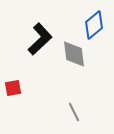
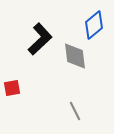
gray diamond: moved 1 px right, 2 px down
red square: moved 1 px left
gray line: moved 1 px right, 1 px up
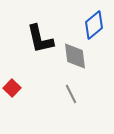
black L-shape: rotated 120 degrees clockwise
red square: rotated 36 degrees counterclockwise
gray line: moved 4 px left, 17 px up
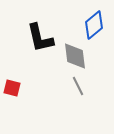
black L-shape: moved 1 px up
red square: rotated 30 degrees counterclockwise
gray line: moved 7 px right, 8 px up
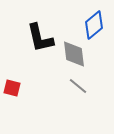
gray diamond: moved 1 px left, 2 px up
gray line: rotated 24 degrees counterclockwise
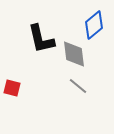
black L-shape: moved 1 px right, 1 px down
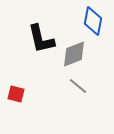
blue diamond: moved 1 px left, 4 px up; rotated 40 degrees counterclockwise
gray diamond: rotated 76 degrees clockwise
red square: moved 4 px right, 6 px down
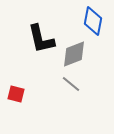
gray line: moved 7 px left, 2 px up
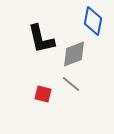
red square: moved 27 px right
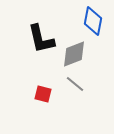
gray line: moved 4 px right
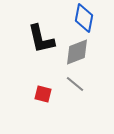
blue diamond: moved 9 px left, 3 px up
gray diamond: moved 3 px right, 2 px up
